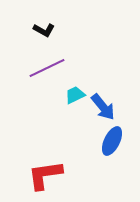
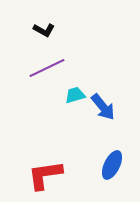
cyan trapezoid: rotated 10 degrees clockwise
blue ellipse: moved 24 px down
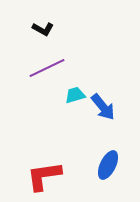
black L-shape: moved 1 px left, 1 px up
blue ellipse: moved 4 px left
red L-shape: moved 1 px left, 1 px down
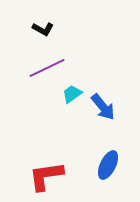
cyan trapezoid: moved 3 px left, 1 px up; rotated 20 degrees counterclockwise
red L-shape: moved 2 px right
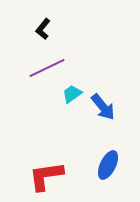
black L-shape: rotated 100 degrees clockwise
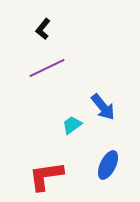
cyan trapezoid: moved 31 px down
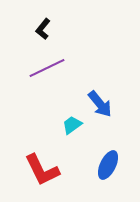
blue arrow: moved 3 px left, 3 px up
red L-shape: moved 4 px left, 6 px up; rotated 108 degrees counterclockwise
